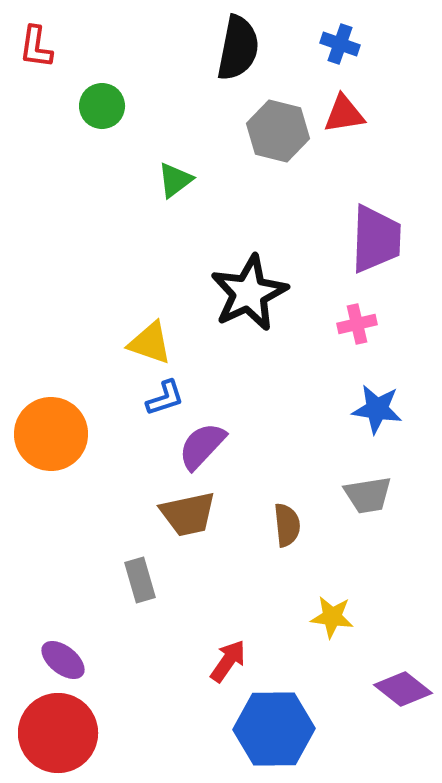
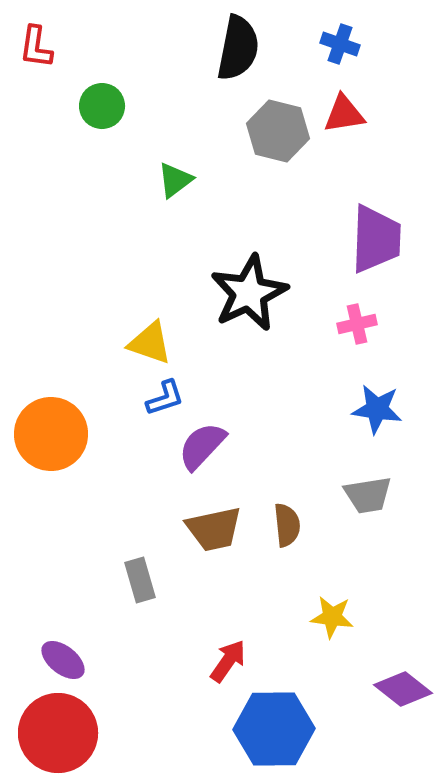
brown trapezoid: moved 26 px right, 15 px down
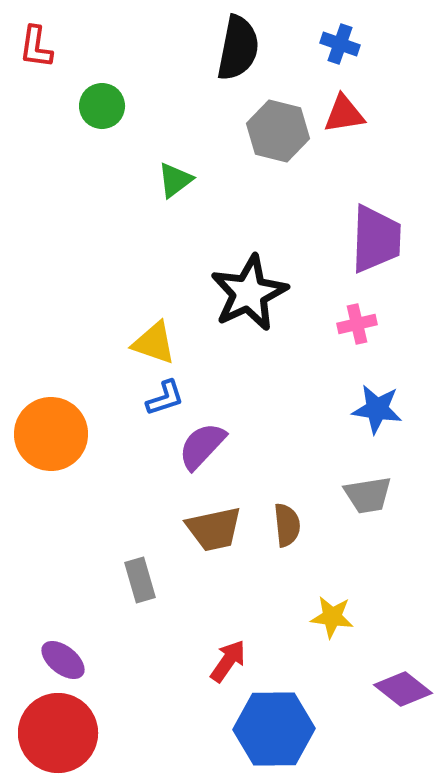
yellow triangle: moved 4 px right
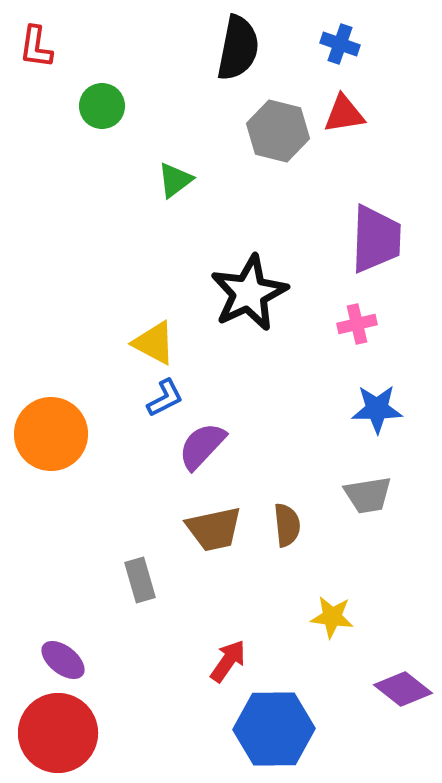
yellow triangle: rotated 9 degrees clockwise
blue L-shape: rotated 9 degrees counterclockwise
blue star: rotated 9 degrees counterclockwise
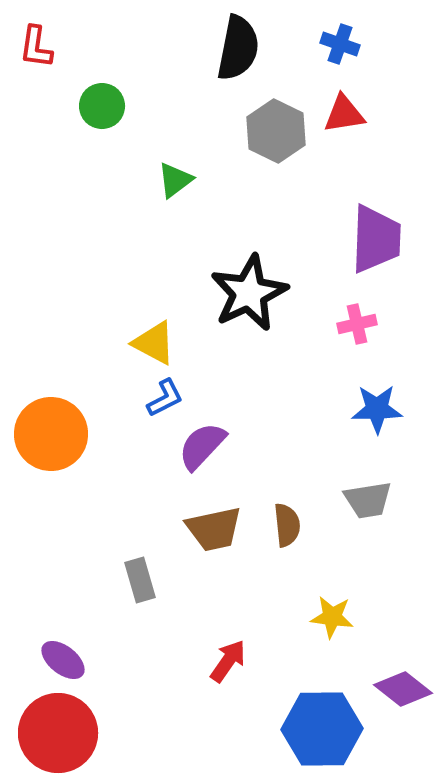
gray hexagon: moved 2 px left; rotated 12 degrees clockwise
gray trapezoid: moved 5 px down
blue hexagon: moved 48 px right
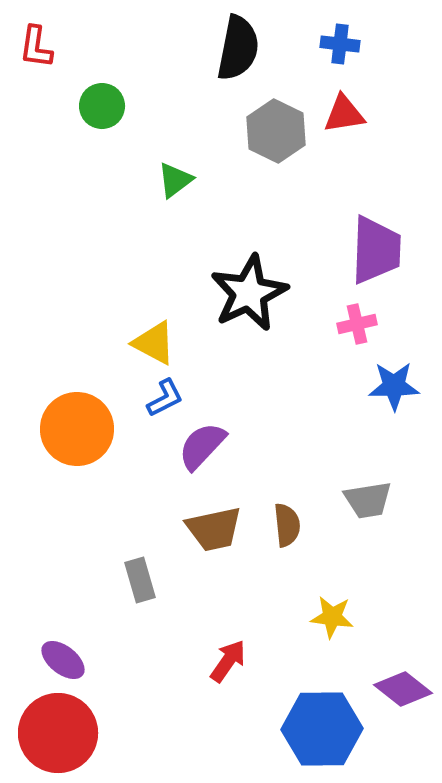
blue cross: rotated 12 degrees counterclockwise
purple trapezoid: moved 11 px down
blue star: moved 17 px right, 23 px up
orange circle: moved 26 px right, 5 px up
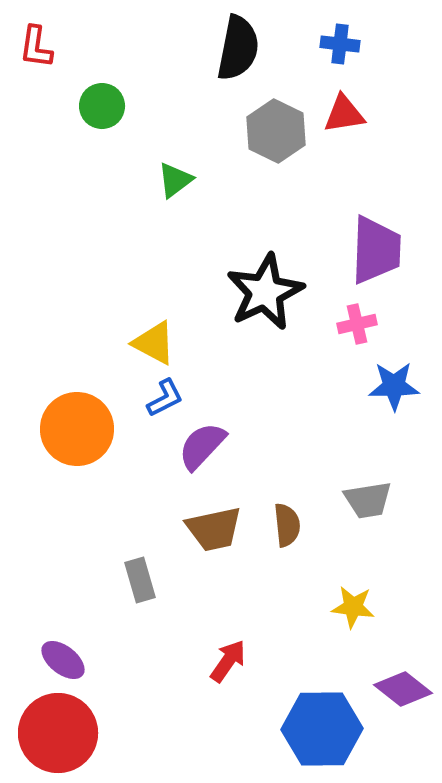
black star: moved 16 px right, 1 px up
yellow star: moved 21 px right, 10 px up
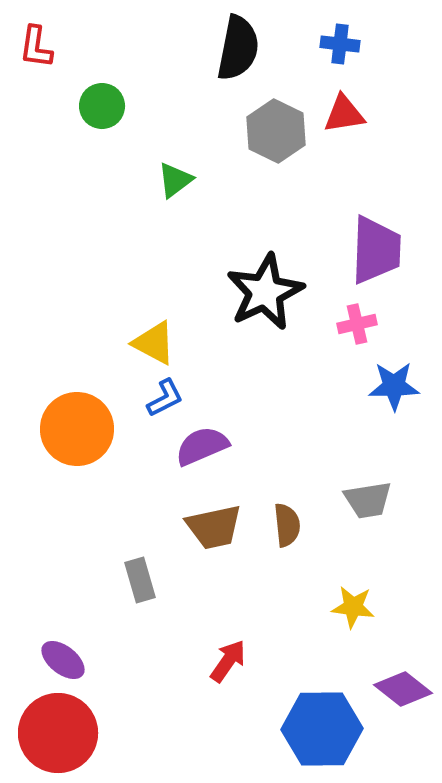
purple semicircle: rotated 24 degrees clockwise
brown trapezoid: moved 2 px up
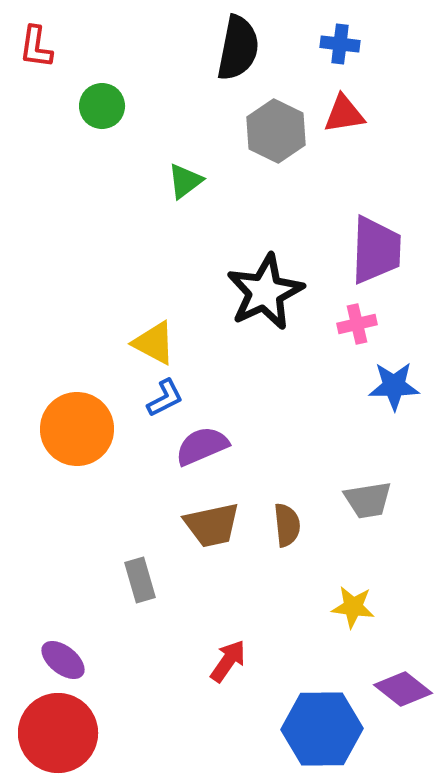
green triangle: moved 10 px right, 1 px down
brown trapezoid: moved 2 px left, 2 px up
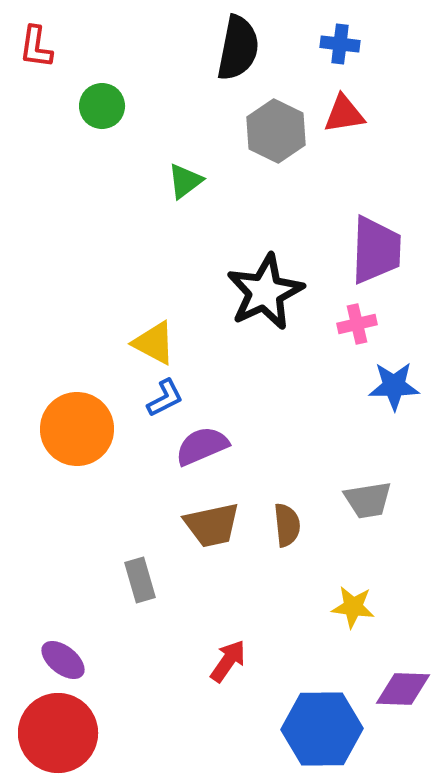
purple diamond: rotated 36 degrees counterclockwise
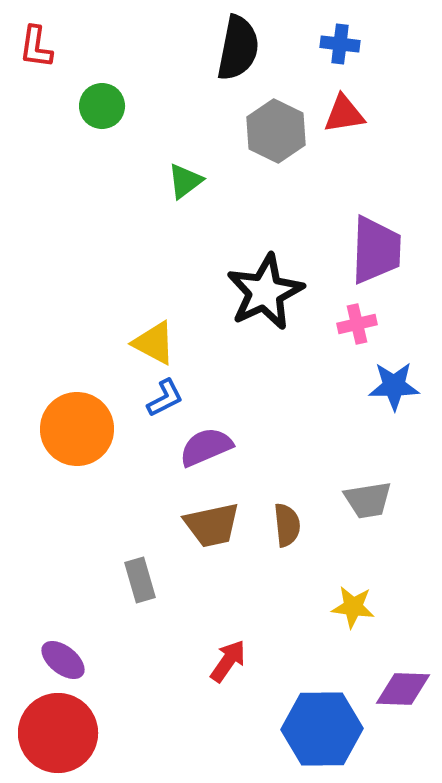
purple semicircle: moved 4 px right, 1 px down
